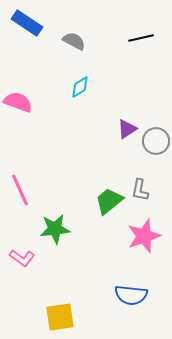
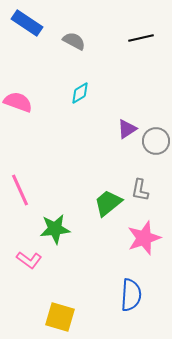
cyan diamond: moved 6 px down
green trapezoid: moved 1 px left, 2 px down
pink star: moved 2 px down
pink L-shape: moved 7 px right, 2 px down
blue semicircle: rotated 92 degrees counterclockwise
yellow square: rotated 24 degrees clockwise
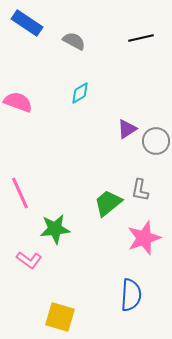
pink line: moved 3 px down
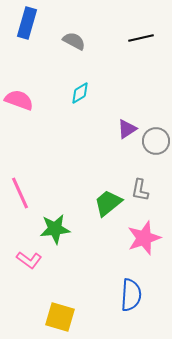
blue rectangle: rotated 72 degrees clockwise
pink semicircle: moved 1 px right, 2 px up
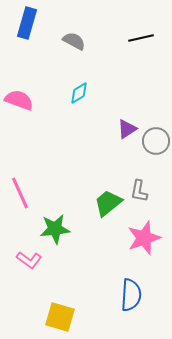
cyan diamond: moved 1 px left
gray L-shape: moved 1 px left, 1 px down
